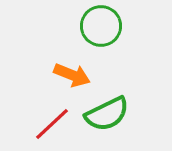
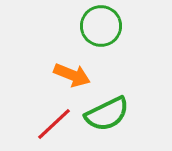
red line: moved 2 px right
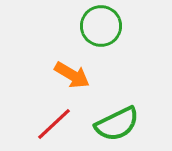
orange arrow: rotated 9 degrees clockwise
green semicircle: moved 10 px right, 10 px down
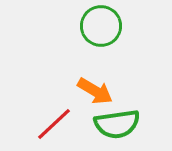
orange arrow: moved 23 px right, 16 px down
green semicircle: rotated 18 degrees clockwise
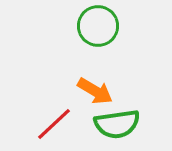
green circle: moved 3 px left
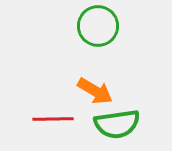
red line: moved 1 px left, 5 px up; rotated 42 degrees clockwise
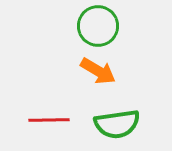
orange arrow: moved 3 px right, 20 px up
red line: moved 4 px left, 1 px down
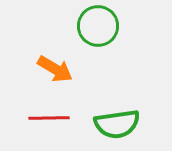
orange arrow: moved 43 px left, 2 px up
red line: moved 2 px up
